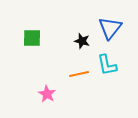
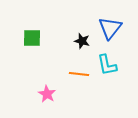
orange line: rotated 18 degrees clockwise
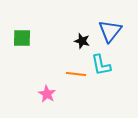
blue triangle: moved 3 px down
green square: moved 10 px left
cyan L-shape: moved 6 px left
orange line: moved 3 px left
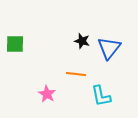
blue triangle: moved 1 px left, 17 px down
green square: moved 7 px left, 6 px down
cyan L-shape: moved 31 px down
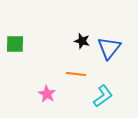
cyan L-shape: moved 2 px right; rotated 115 degrees counterclockwise
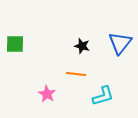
black star: moved 5 px down
blue triangle: moved 11 px right, 5 px up
cyan L-shape: rotated 20 degrees clockwise
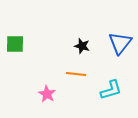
cyan L-shape: moved 8 px right, 6 px up
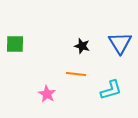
blue triangle: rotated 10 degrees counterclockwise
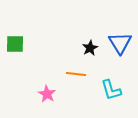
black star: moved 8 px right, 2 px down; rotated 28 degrees clockwise
cyan L-shape: rotated 90 degrees clockwise
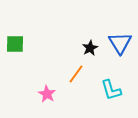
orange line: rotated 60 degrees counterclockwise
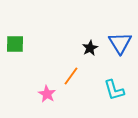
orange line: moved 5 px left, 2 px down
cyan L-shape: moved 3 px right
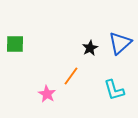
blue triangle: rotated 20 degrees clockwise
